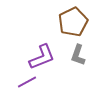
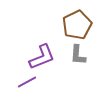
brown pentagon: moved 4 px right, 3 px down
gray L-shape: rotated 15 degrees counterclockwise
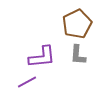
brown pentagon: moved 1 px up
purple L-shape: rotated 16 degrees clockwise
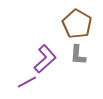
brown pentagon: rotated 16 degrees counterclockwise
purple L-shape: moved 3 px right, 2 px down; rotated 36 degrees counterclockwise
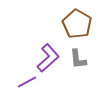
gray L-shape: moved 4 px down; rotated 10 degrees counterclockwise
purple L-shape: moved 3 px right, 1 px up
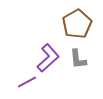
brown pentagon: rotated 12 degrees clockwise
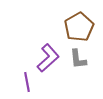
brown pentagon: moved 2 px right, 3 px down
purple line: rotated 72 degrees counterclockwise
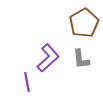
brown pentagon: moved 5 px right, 4 px up
gray L-shape: moved 3 px right
